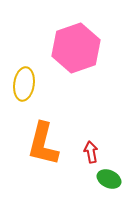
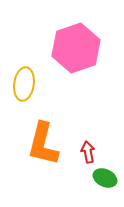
red arrow: moved 3 px left
green ellipse: moved 4 px left, 1 px up
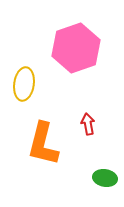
red arrow: moved 28 px up
green ellipse: rotated 15 degrees counterclockwise
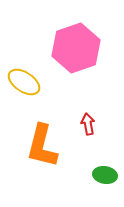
yellow ellipse: moved 2 px up; rotated 64 degrees counterclockwise
orange L-shape: moved 1 px left, 2 px down
green ellipse: moved 3 px up
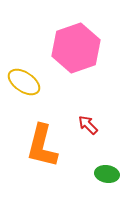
red arrow: moved 1 px down; rotated 35 degrees counterclockwise
green ellipse: moved 2 px right, 1 px up
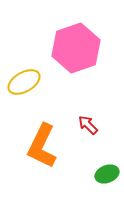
yellow ellipse: rotated 64 degrees counterclockwise
orange L-shape: rotated 12 degrees clockwise
green ellipse: rotated 30 degrees counterclockwise
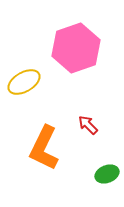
orange L-shape: moved 2 px right, 2 px down
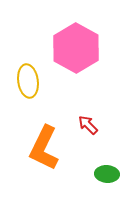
pink hexagon: rotated 12 degrees counterclockwise
yellow ellipse: moved 4 px right, 1 px up; rotated 68 degrees counterclockwise
green ellipse: rotated 25 degrees clockwise
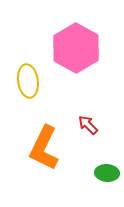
green ellipse: moved 1 px up
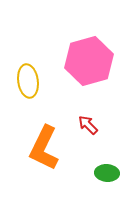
pink hexagon: moved 13 px right, 13 px down; rotated 15 degrees clockwise
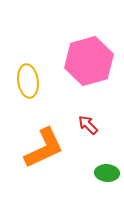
orange L-shape: rotated 141 degrees counterclockwise
